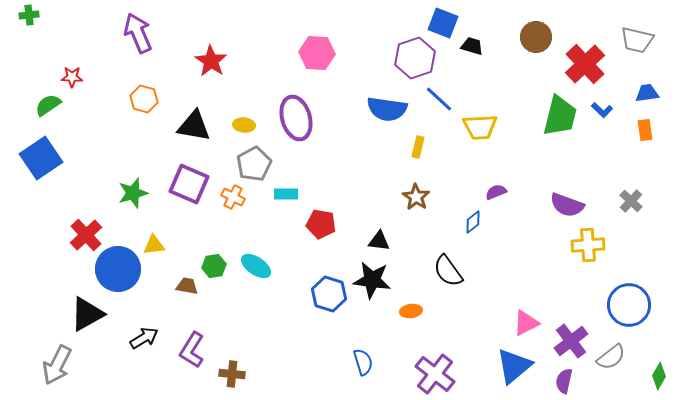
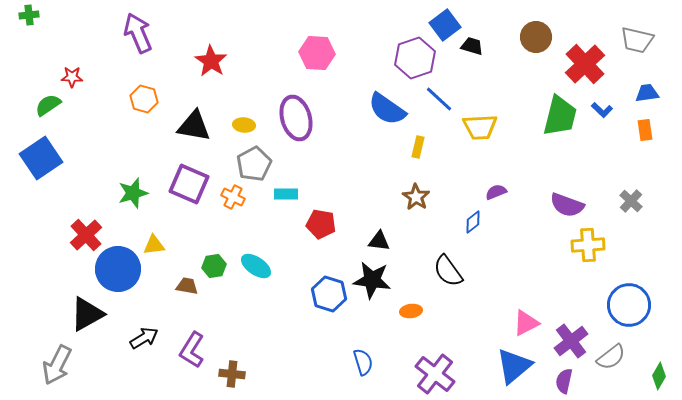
blue square at (443, 23): moved 2 px right, 2 px down; rotated 32 degrees clockwise
blue semicircle at (387, 109): rotated 27 degrees clockwise
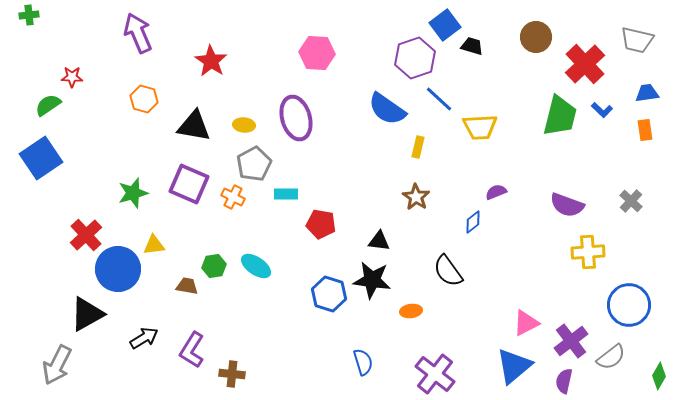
yellow cross at (588, 245): moved 7 px down
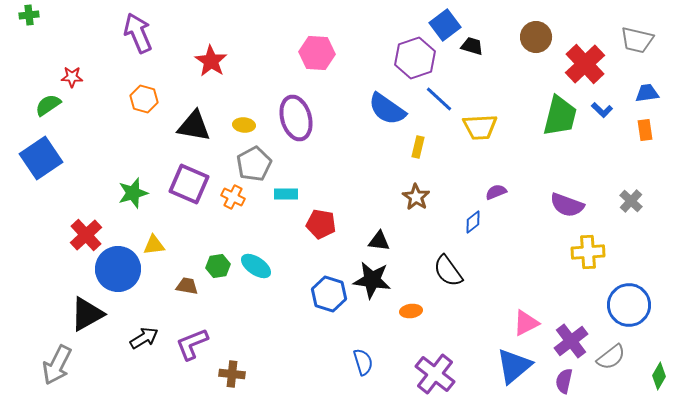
green hexagon at (214, 266): moved 4 px right
purple L-shape at (192, 350): moved 6 px up; rotated 36 degrees clockwise
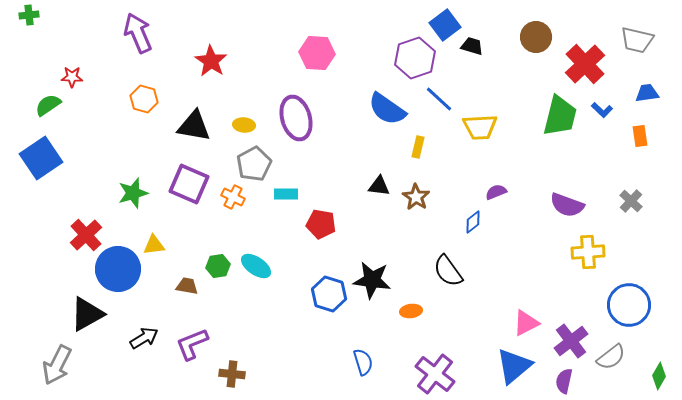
orange rectangle at (645, 130): moved 5 px left, 6 px down
black triangle at (379, 241): moved 55 px up
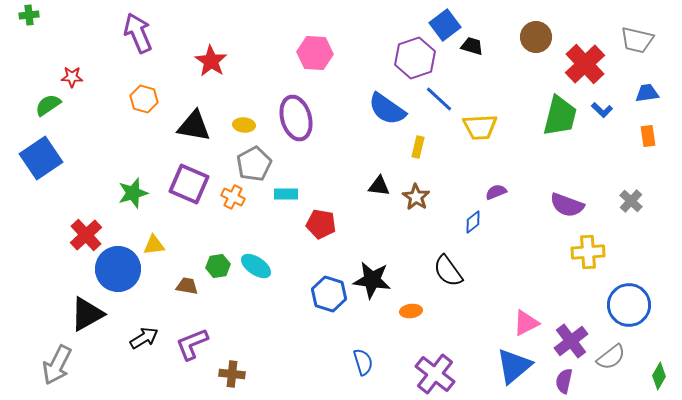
pink hexagon at (317, 53): moved 2 px left
orange rectangle at (640, 136): moved 8 px right
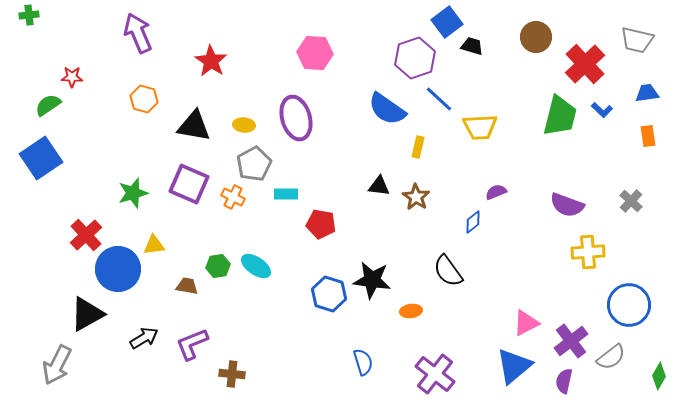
blue square at (445, 25): moved 2 px right, 3 px up
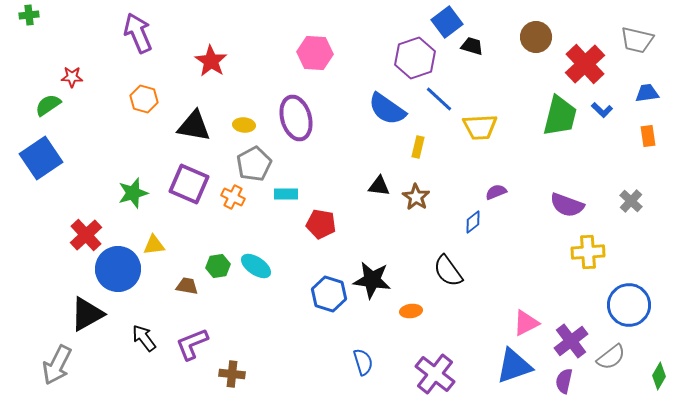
black arrow at (144, 338): rotated 96 degrees counterclockwise
blue triangle at (514, 366): rotated 21 degrees clockwise
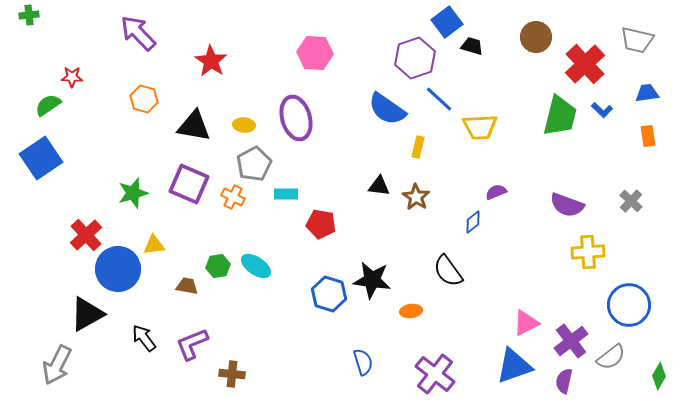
purple arrow at (138, 33): rotated 21 degrees counterclockwise
